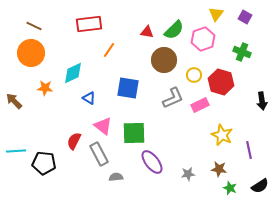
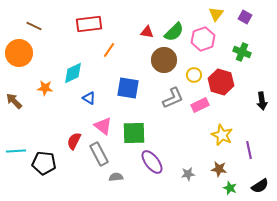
green semicircle: moved 2 px down
orange circle: moved 12 px left
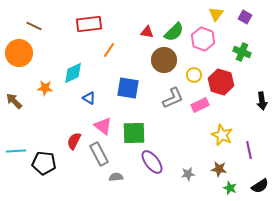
pink hexagon: rotated 20 degrees counterclockwise
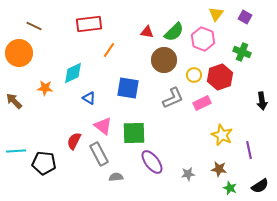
red hexagon: moved 1 px left, 5 px up; rotated 25 degrees clockwise
pink rectangle: moved 2 px right, 2 px up
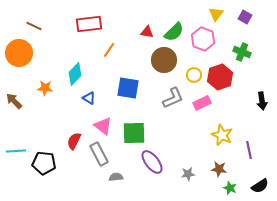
cyan diamond: moved 2 px right, 1 px down; rotated 20 degrees counterclockwise
